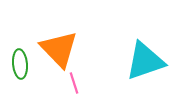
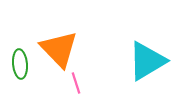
cyan triangle: moved 2 px right; rotated 12 degrees counterclockwise
pink line: moved 2 px right
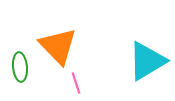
orange triangle: moved 1 px left, 3 px up
green ellipse: moved 3 px down
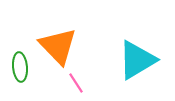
cyan triangle: moved 10 px left, 1 px up
pink line: rotated 15 degrees counterclockwise
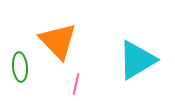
orange triangle: moved 5 px up
pink line: moved 1 px down; rotated 45 degrees clockwise
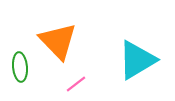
pink line: rotated 40 degrees clockwise
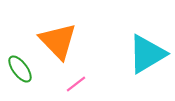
cyan triangle: moved 10 px right, 6 px up
green ellipse: moved 2 px down; rotated 32 degrees counterclockwise
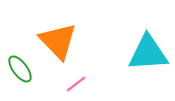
cyan triangle: moved 1 px right, 1 px up; rotated 27 degrees clockwise
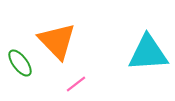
orange triangle: moved 1 px left
green ellipse: moved 6 px up
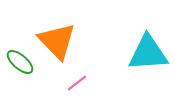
green ellipse: moved 1 px up; rotated 12 degrees counterclockwise
pink line: moved 1 px right, 1 px up
